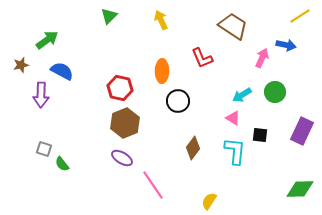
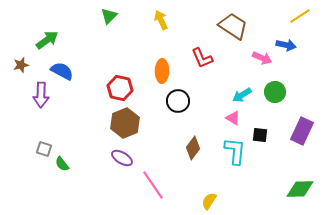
pink arrow: rotated 90 degrees clockwise
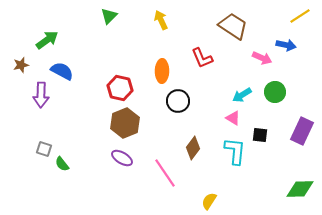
pink line: moved 12 px right, 12 px up
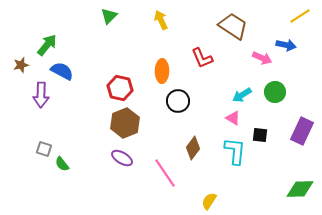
green arrow: moved 5 px down; rotated 15 degrees counterclockwise
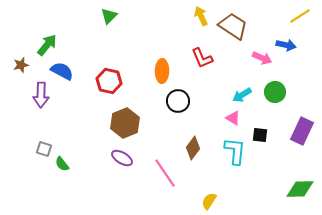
yellow arrow: moved 40 px right, 4 px up
red hexagon: moved 11 px left, 7 px up
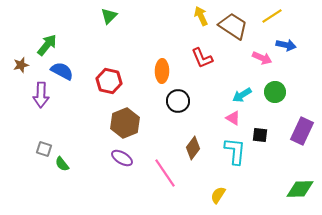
yellow line: moved 28 px left
yellow semicircle: moved 9 px right, 6 px up
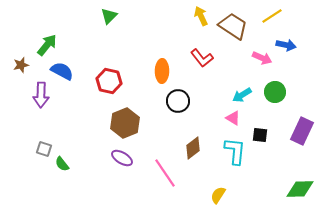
red L-shape: rotated 15 degrees counterclockwise
brown diamond: rotated 15 degrees clockwise
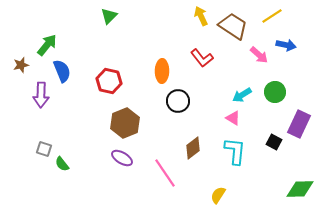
pink arrow: moved 3 px left, 3 px up; rotated 18 degrees clockwise
blue semicircle: rotated 40 degrees clockwise
purple rectangle: moved 3 px left, 7 px up
black square: moved 14 px right, 7 px down; rotated 21 degrees clockwise
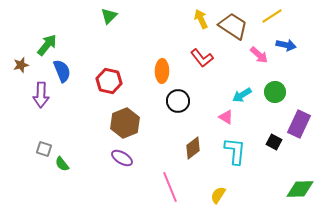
yellow arrow: moved 3 px down
pink triangle: moved 7 px left, 1 px up
pink line: moved 5 px right, 14 px down; rotated 12 degrees clockwise
